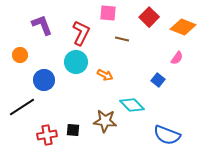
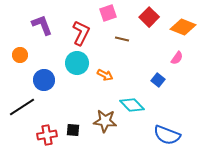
pink square: rotated 24 degrees counterclockwise
cyan circle: moved 1 px right, 1 px down
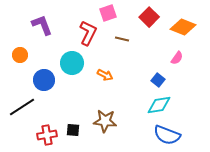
red L-shape: moved 7 px right
cyan circle: moved 5 px left
cyan diamond: moved 27 px right; rotated 55 degrees counterclockwise
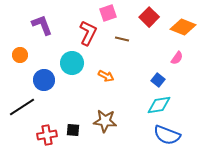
orange arrow: moved 1 px right, 1 px down
